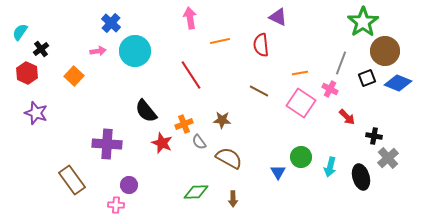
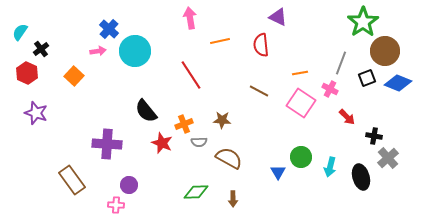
blue cross at (111, 23): moved 2 px left, 6 px down
gray semicircle at (199, 142): rotated 56 degrees counterclockwise
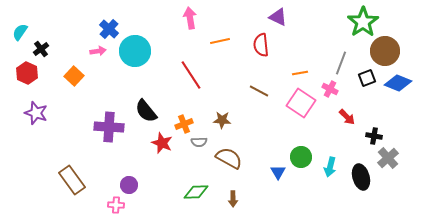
purple cross at (107, 144): moved 2 px right, 17 px up
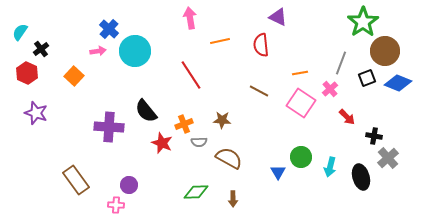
pink cross at (330, 89): rotated 21 degrees clockwise
brown rectangle at (72, 180): moved 4 px right
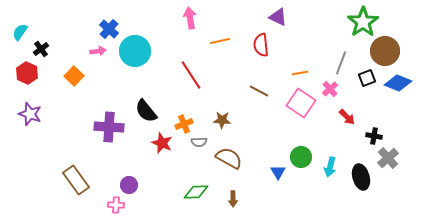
purple star at (36, 113): moved 6 px left, 1 px down
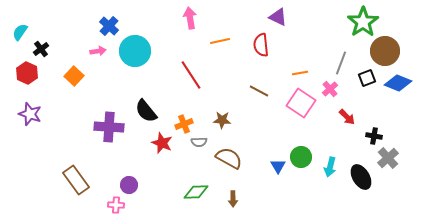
blue cross at (109, 29): moved 3 px up
blue triangle at (278, 172): moved 6 px up
black ellipse at (361, 177): rotated 15 degrees counterclockwise
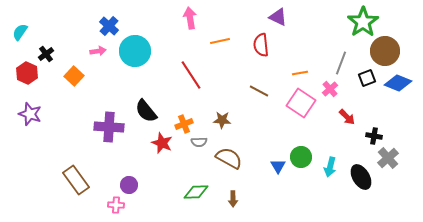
black cross at (41, 49): moved 5 px right, 5 px down
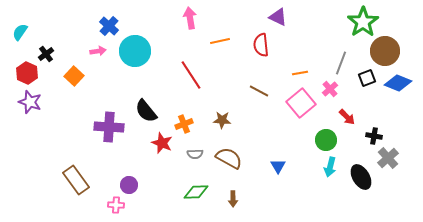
pink square at (301, 103): rotated 16 degrees clockwise
purple star at (30, 114): moved 12 px up
gray semicircle at (199, 142): moved 4 px left, 12 px down
green circle at (301, 157): moved 25 px right, 17 px up
